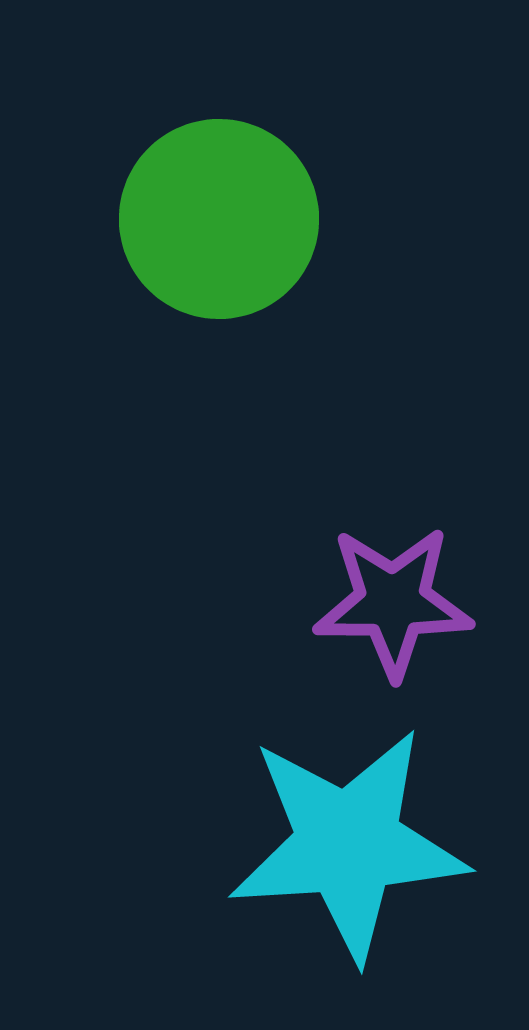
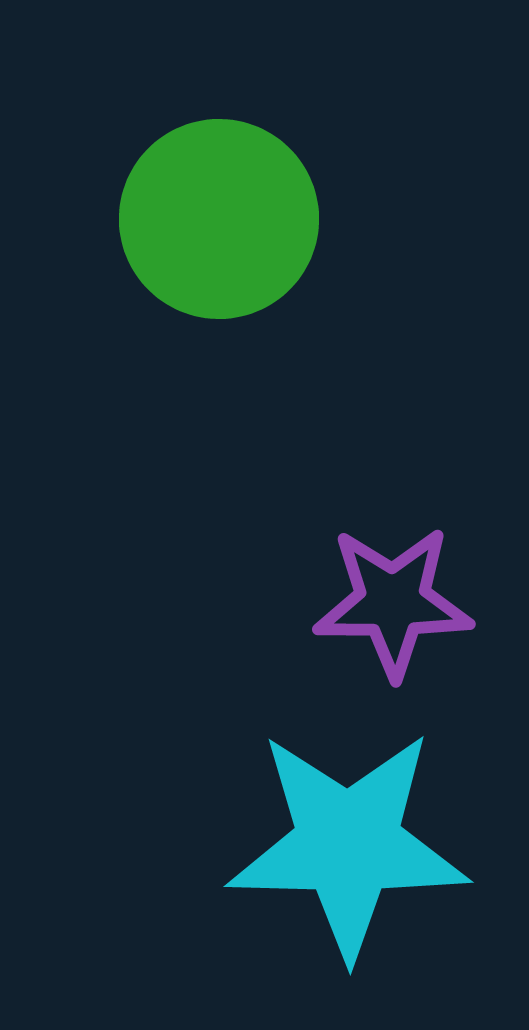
cyan star: rotated 5 degrees clockwise
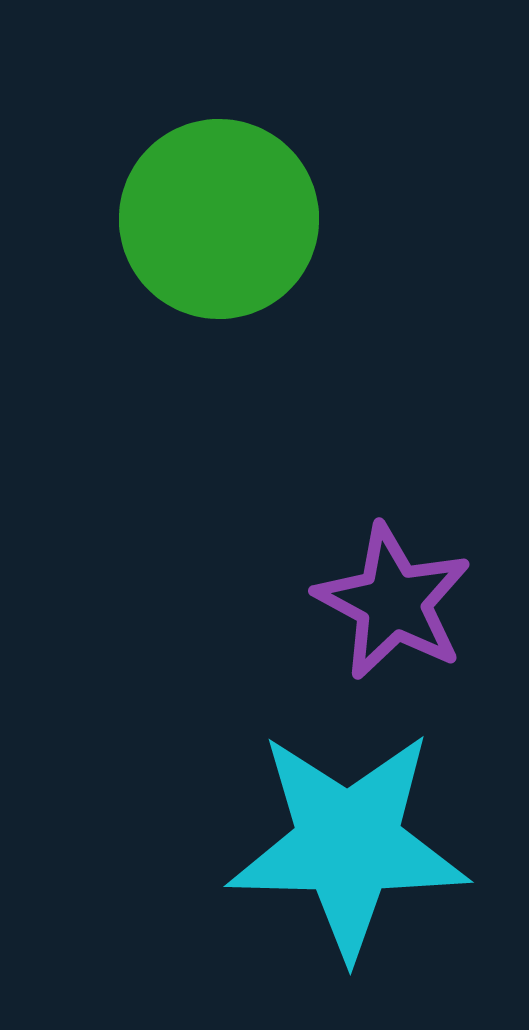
purple star: rotated 28 degrees clockwise
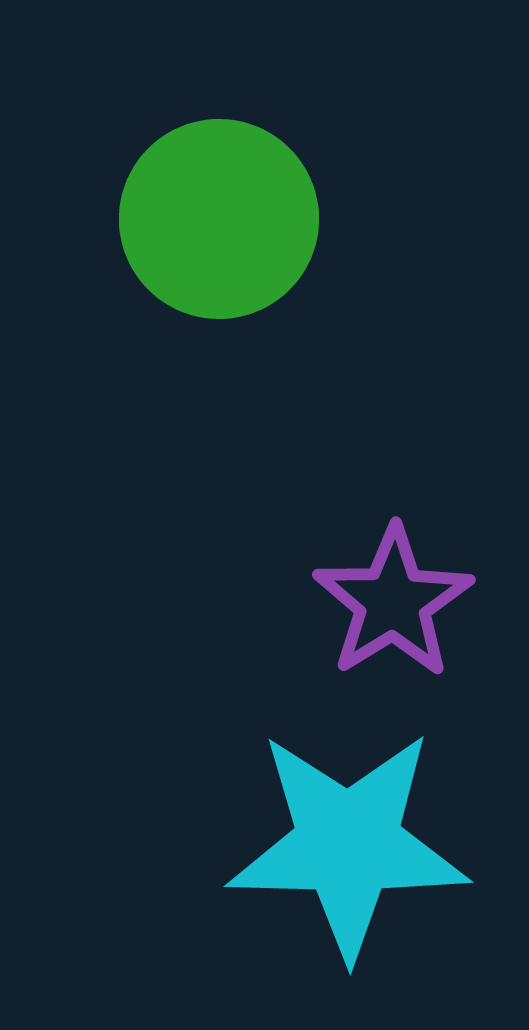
purple star: rotated 12 degrees clockwise
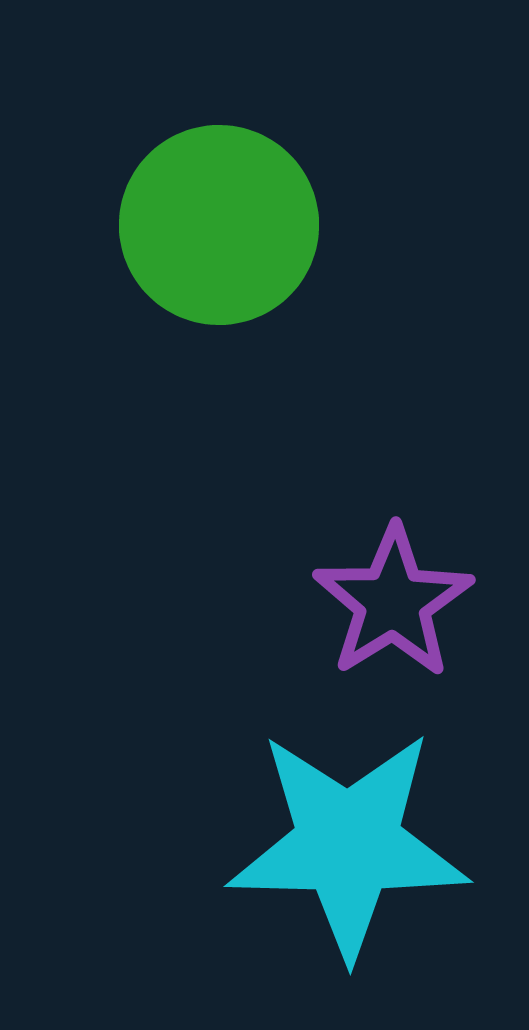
green circle: moved 6 px down
